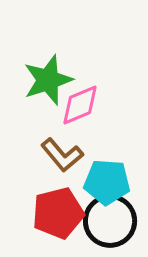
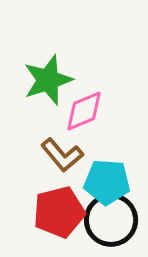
pink diamond: moved 4 px right, 6 px down
red pentagon: moved 1 px right, 1 px up
black circle: moved 1 px right, 1 px up
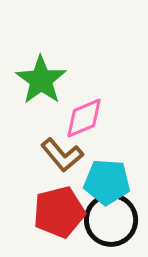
green star: moved 7 px left; rotated 18 degrees counterclockwise
pink diamond: moved 7 px down
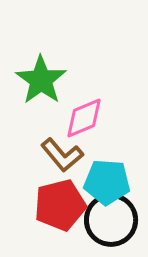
red pentagon: moved 1 px right, 7 px up
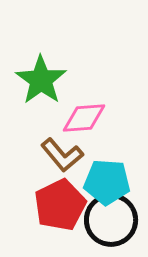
pink diamond: rotated 18 degrees clockwise
red pentagon: rotated 12 degrees counterclockwise
